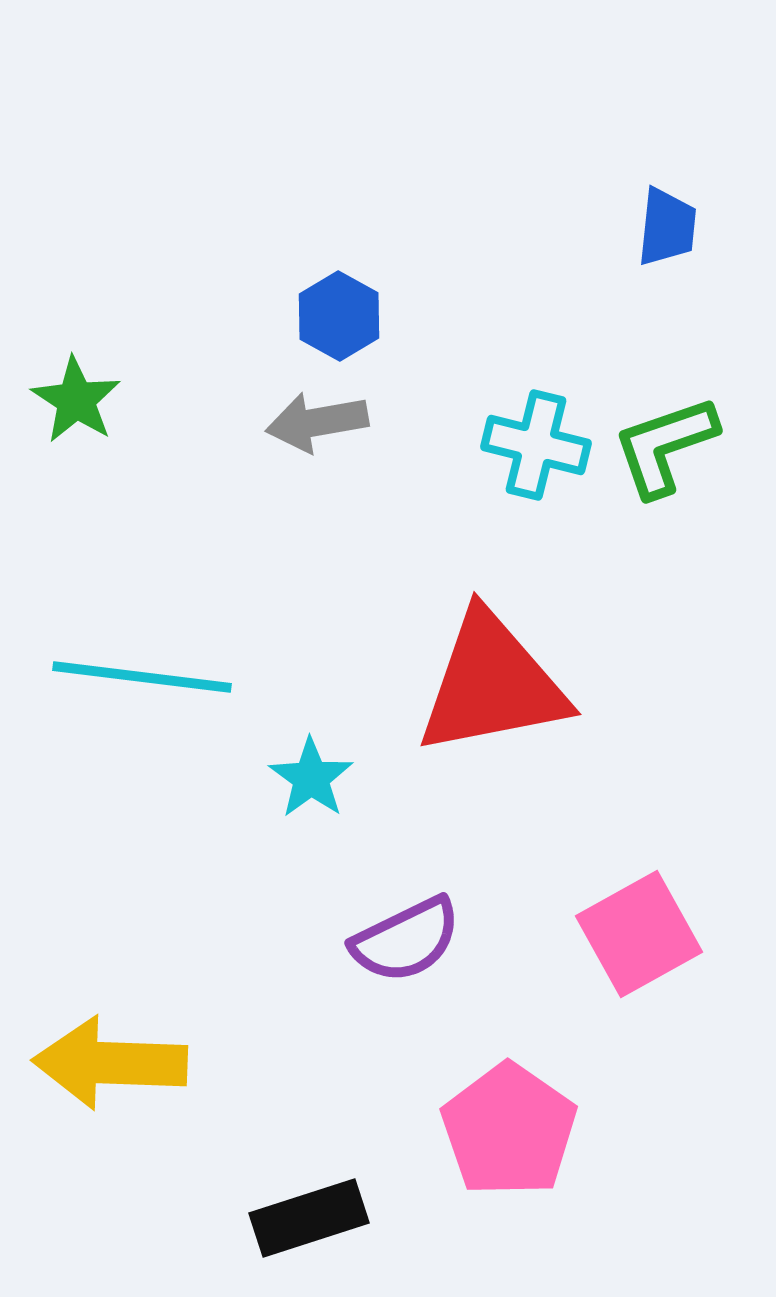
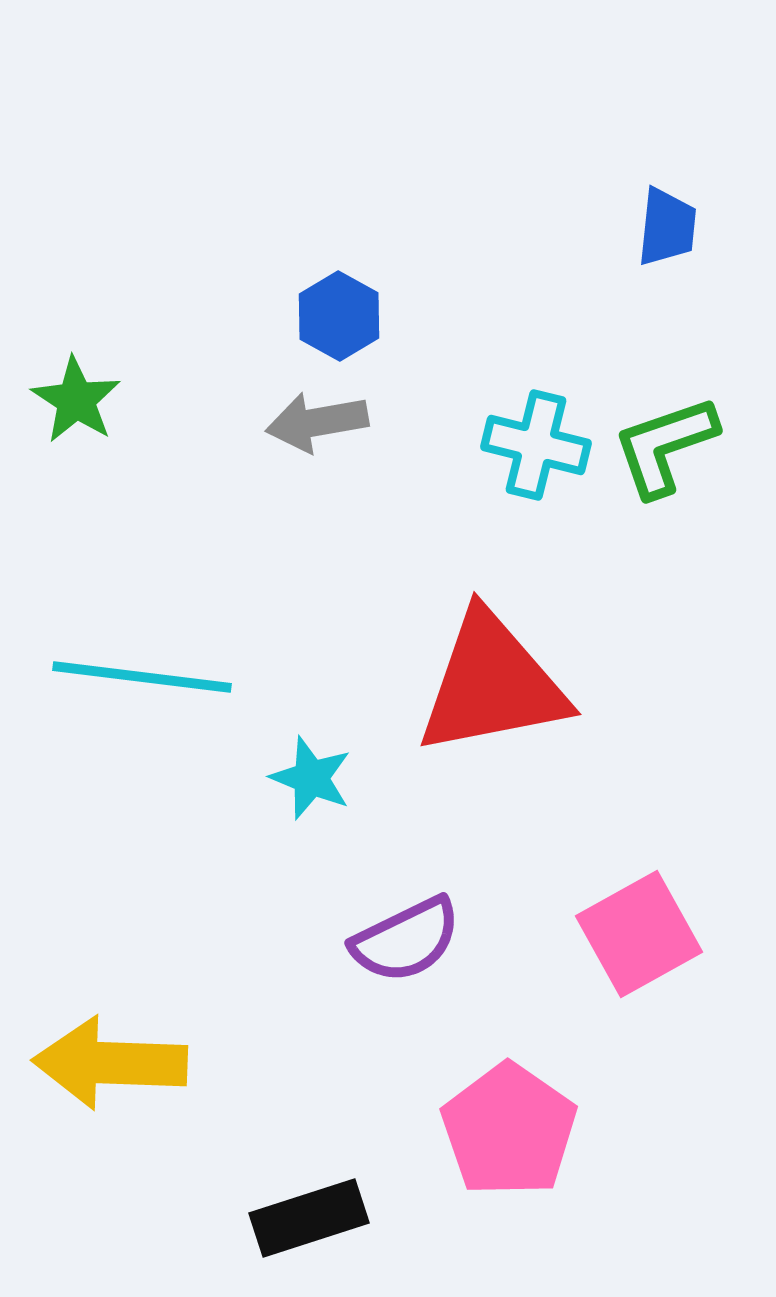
cyan star: rotated 14 degrees counterclockwise
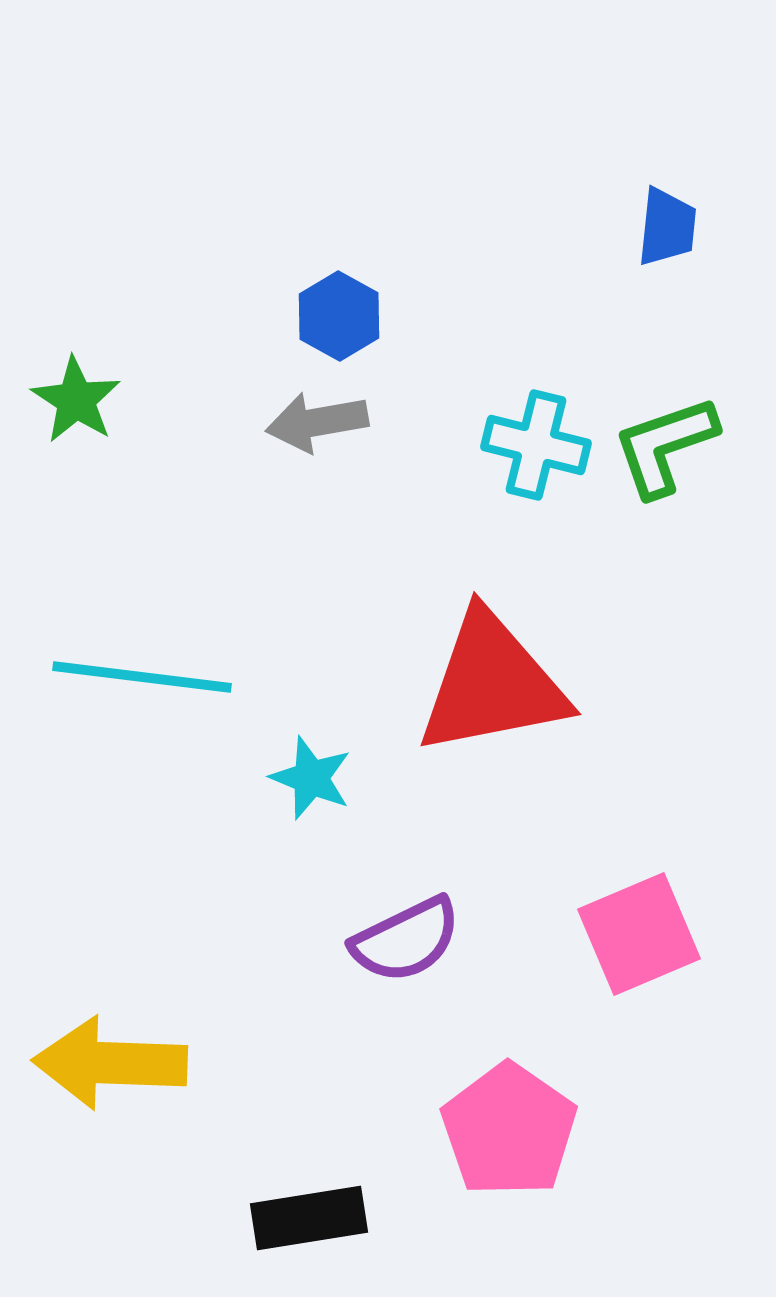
pink square: rotated 6 degrees clockwise
black rectangle: rotated 9 degrees clockwise
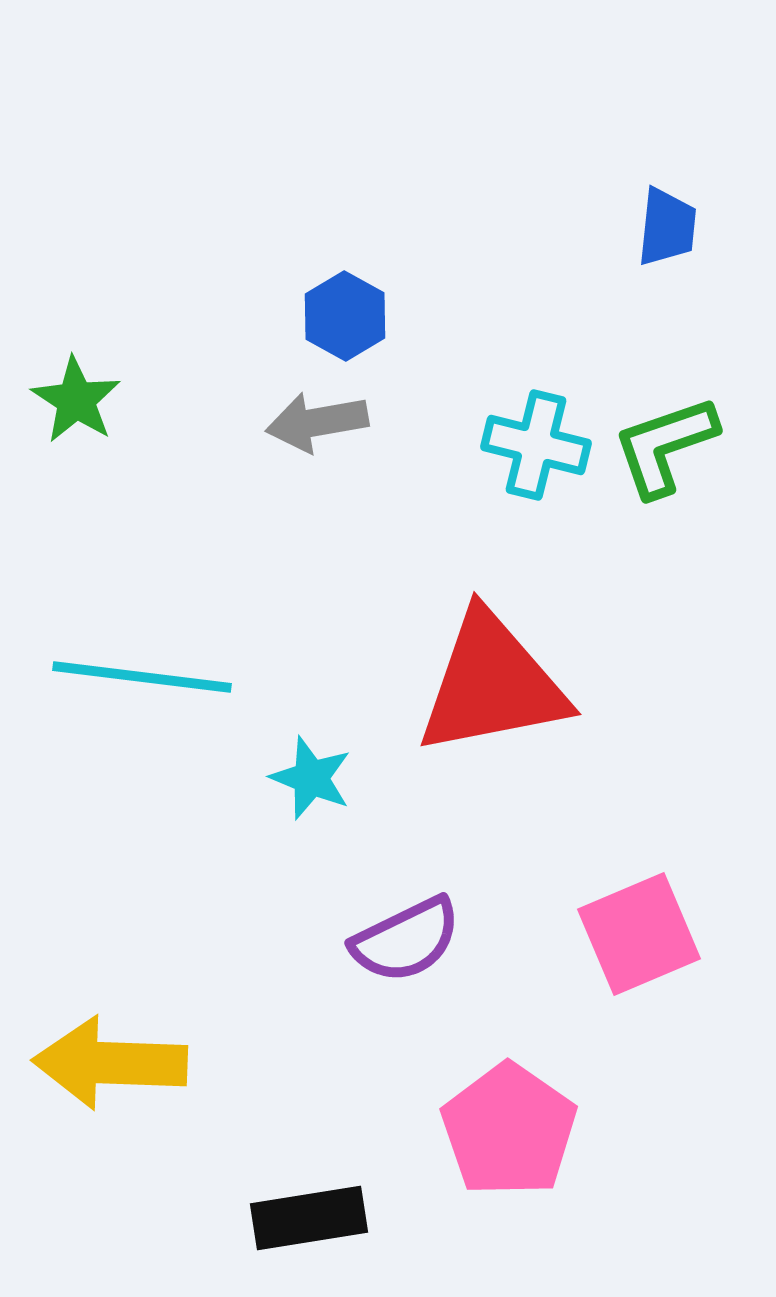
blue hexagon: moved 6 px right
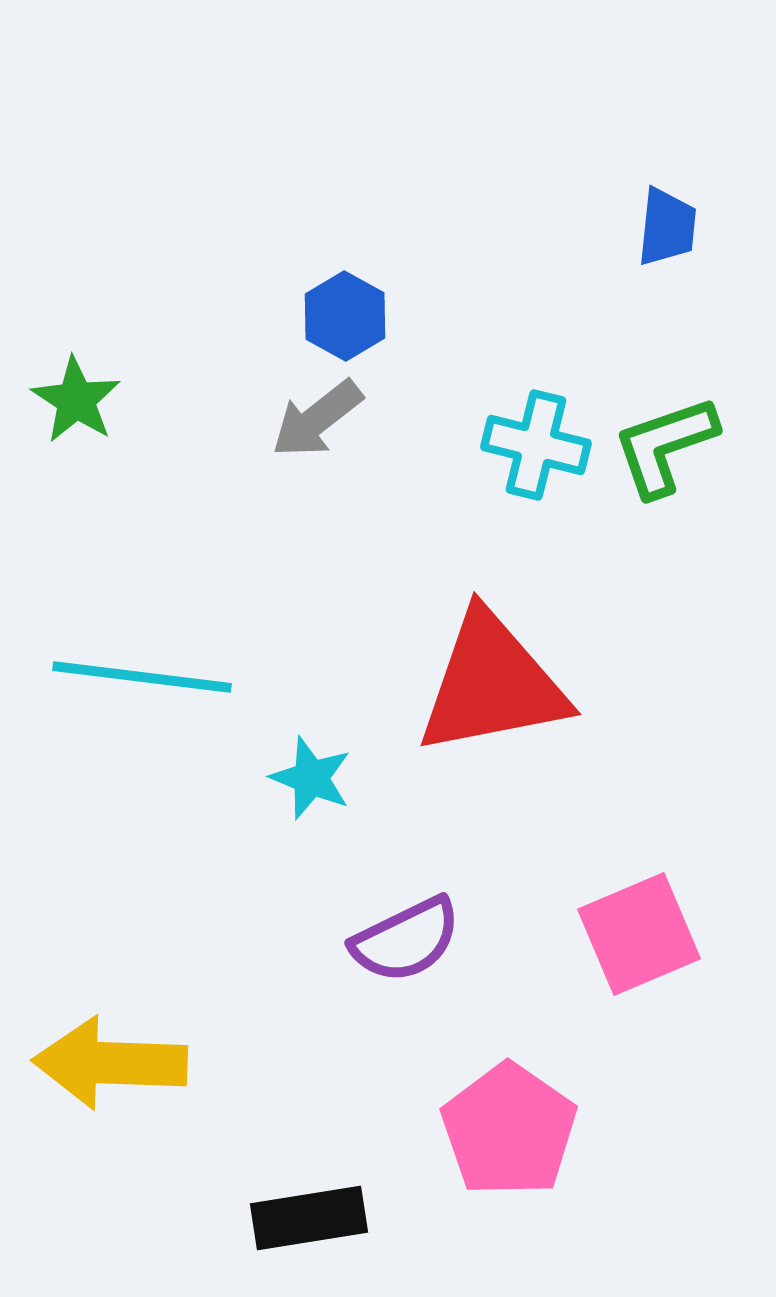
gray arrow: moved 3 px up; rotated 28 degrees counterclockwise
